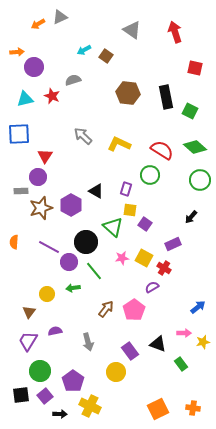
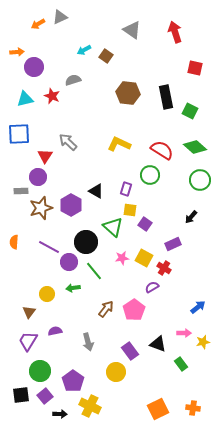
gray arrow at (83, 136): moved 15 px left, 6 px down
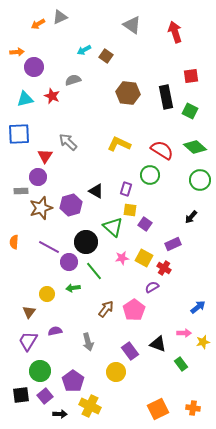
gray triangle at (132, 30): moved 5 px up
red square at (195, 68): moved 4 px left, 8 px down; rotated 21 degrees counterclockwise
purple hexagon at (71, 205): rotated 15 degrees clockwise
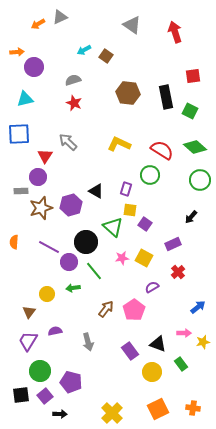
red square at (191, 76): moved 2 px right
red star at (52, 96): moved 22 px right, 7 px down
red cross at (164, 268): moved 14 px right, 4 px down; rotated 16 degrees clockwise
yellow circle at (116, 372): moved 36 px right
purple pentagon at (73, 381): moved 2 px left, 1 px down; rotated 20 degrees counterclockwise
yellow cross at (90, 406): moved 22 px right, 7 px down; rotated 20 degrees clockwise
